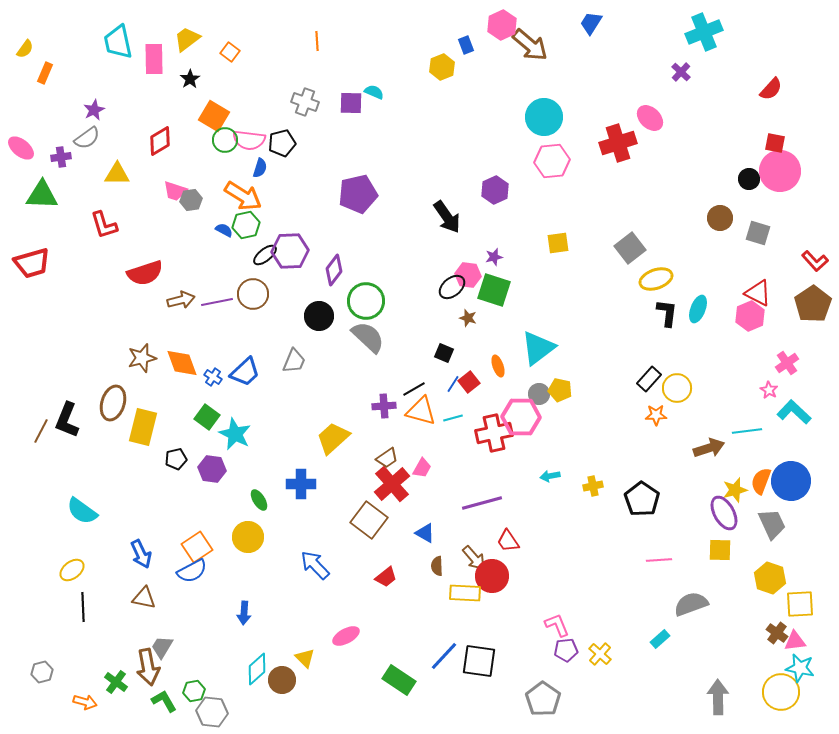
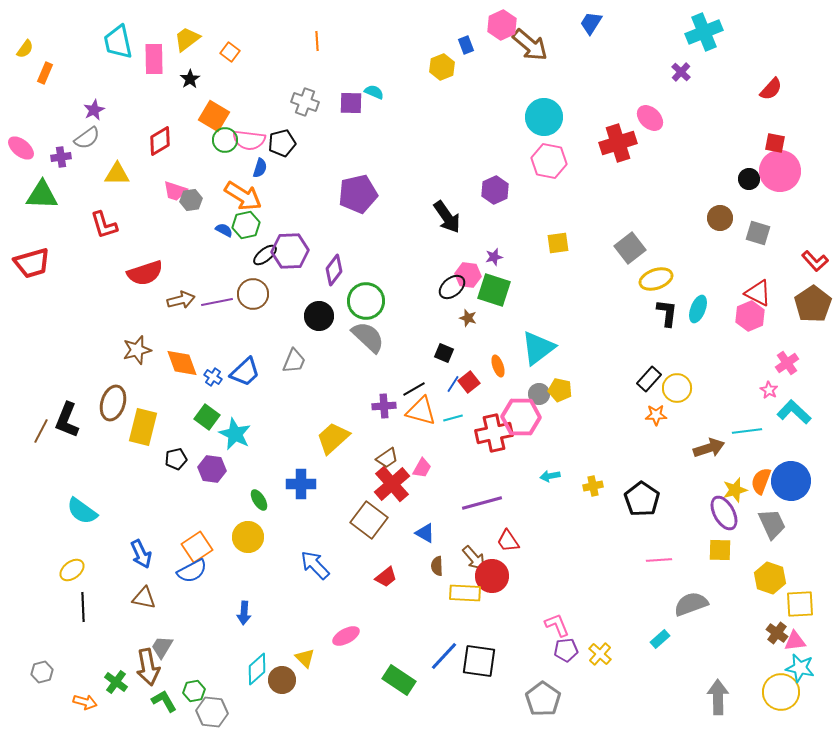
pink hexagon at (552, 161): moved 3 px left; rotated 16 degrees clockwise
brown star at (142, 358): moved 5 px left, 8 px up
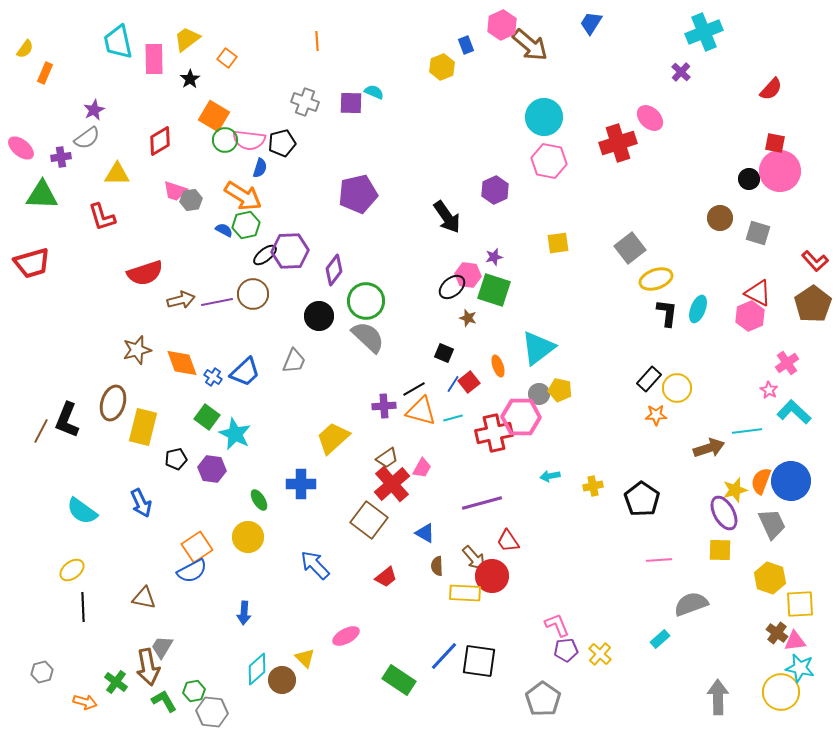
orange square at (230, 52): moved 3 px left, 6 px down
red L-shape at (104, 225): moved 2 px left, 8 px up
blue arrow at (141, 554): moved 51 px up
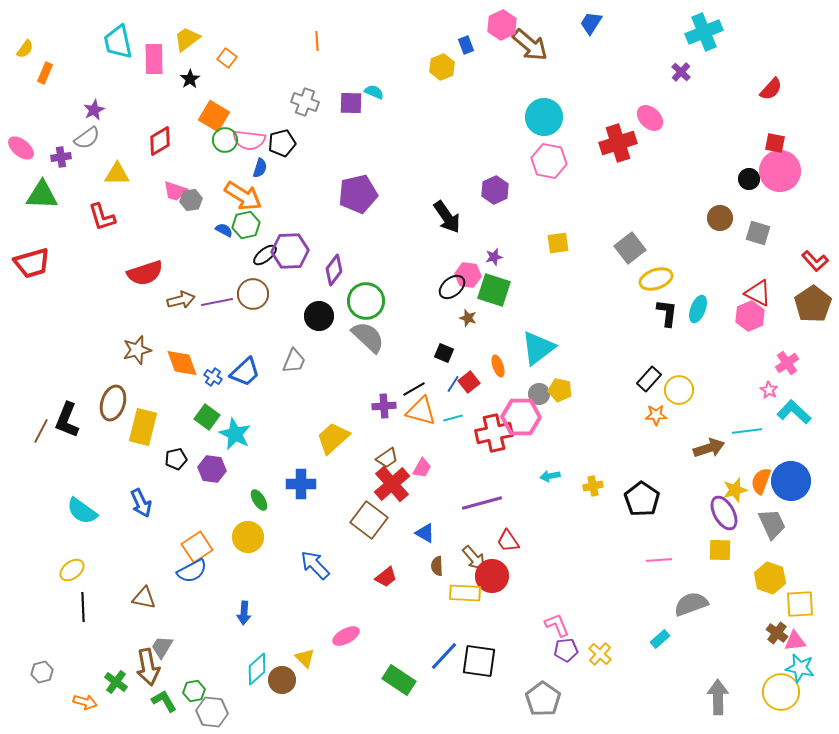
yellow circle at (677, 388): moved 2 px right, 2 px down
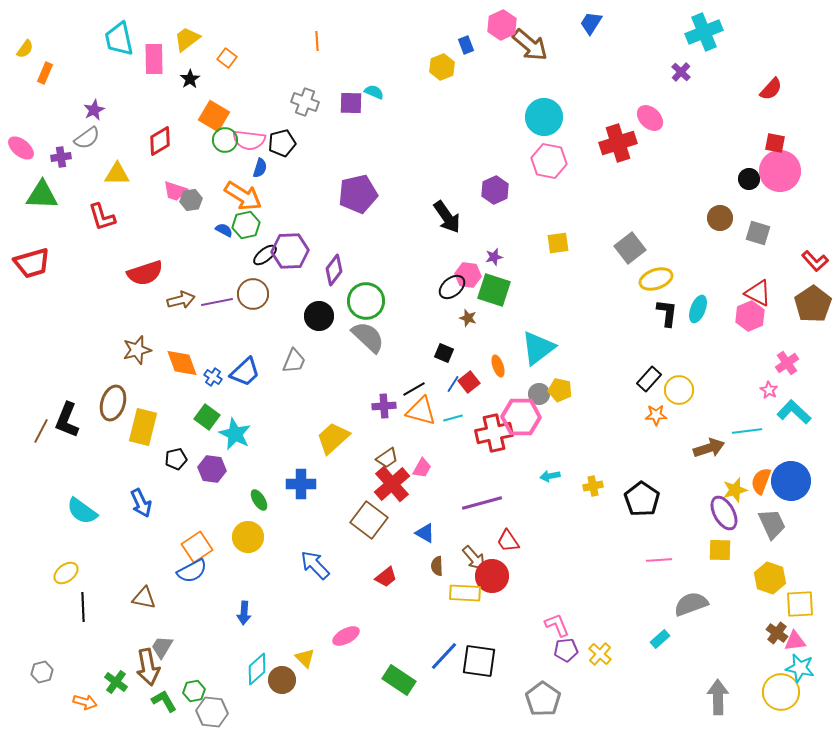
cyan trapezoid at (118, 42): moved 1 px right, 3 px up
yellow ellipse at (72, 570): moved 6 px left, 3 px down
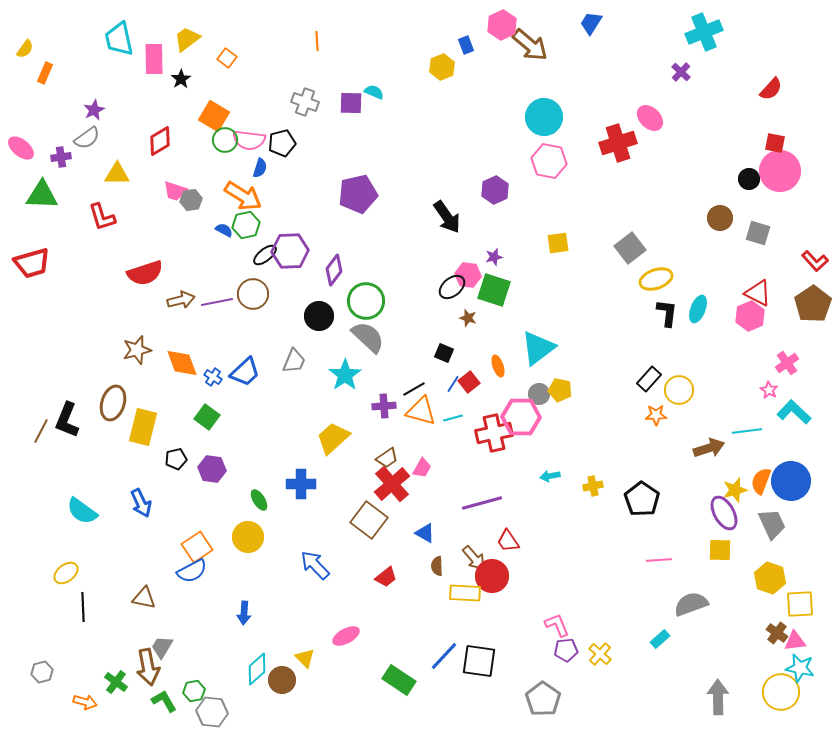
black star at (190, 79): moved 9 px left
cyan star at (235, 434): moved 110 px right, 59 px up; rotated 12 degrees clockwise
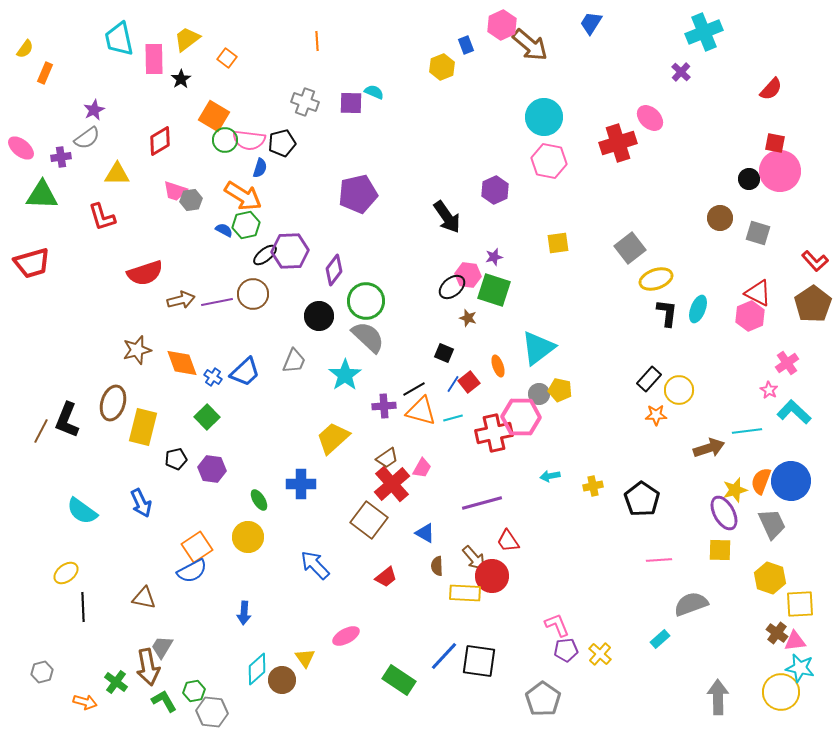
green square at (207, 417): rotated 10 degrees clockwise
yellow triangle at (305, 658): rotated 10 degrees clockwise
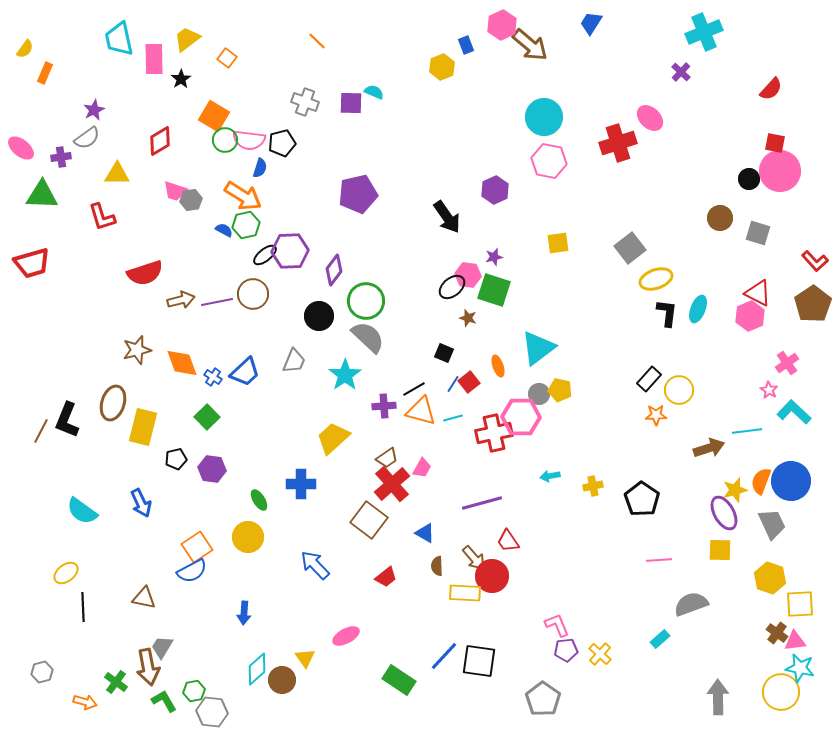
orange line at (317, 41): rotated 42 degrees counterclockwise
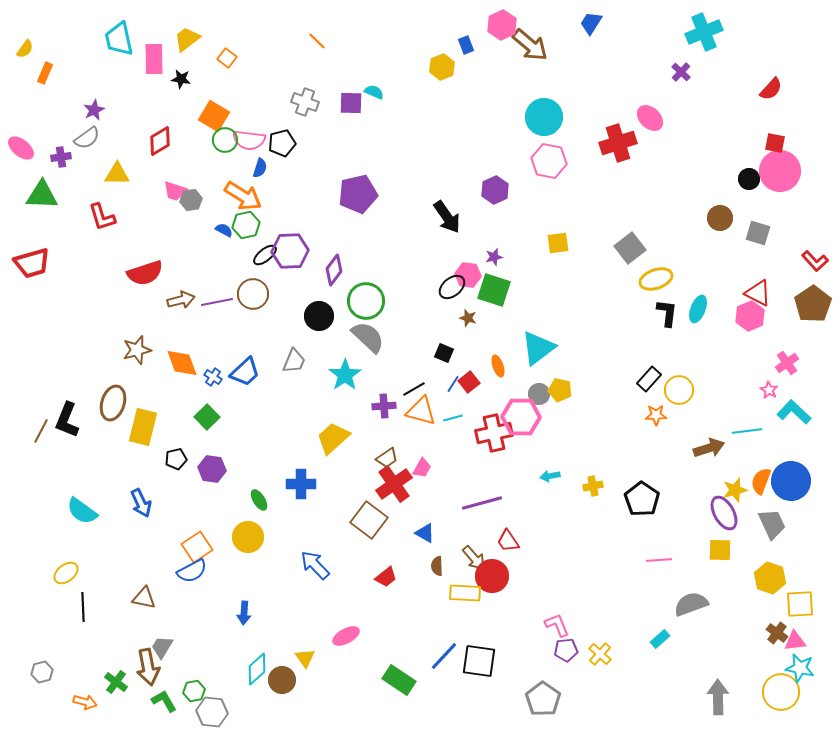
black star at (181, 79): rotated 30 degrees counterclockwise
red cross at (392, 484): moved 2 px right; rotated 6 degrees clockwise
